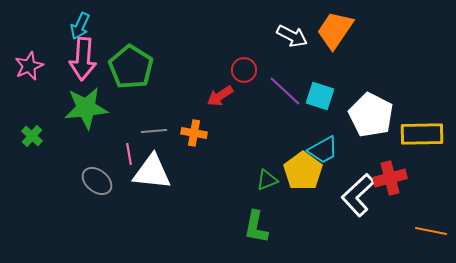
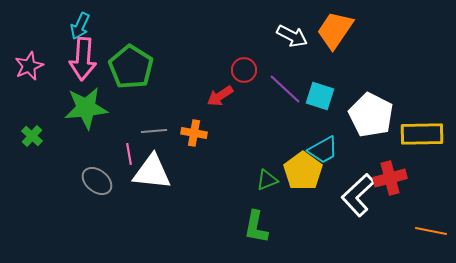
purple line: moved 2 px up
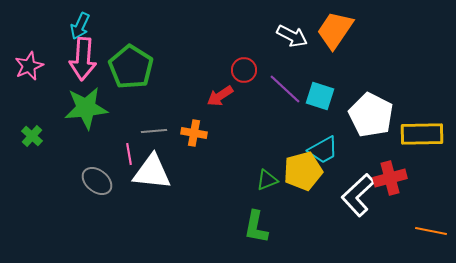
yellow pentagon: rotated 21 degrees clockwise
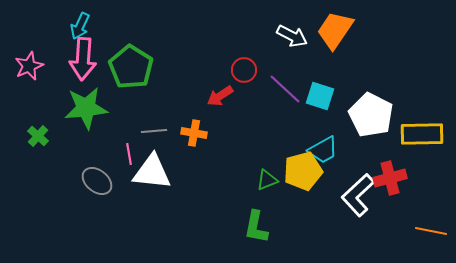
green cross: moved 6 px right
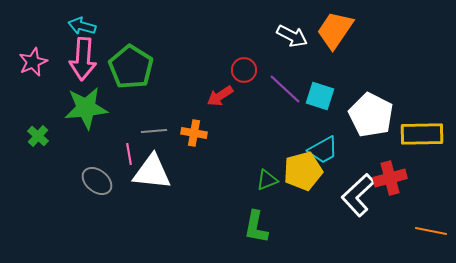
cyan arrow: moved 2 px right; rotated 80 degrees clockwise
pink star: moved 4 px right, 4 px up
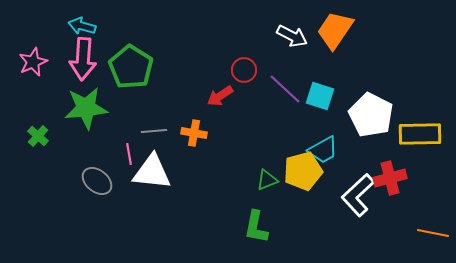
yellow rectangle: moved 2 px left
orange line: moved 2 px right, 2 px down
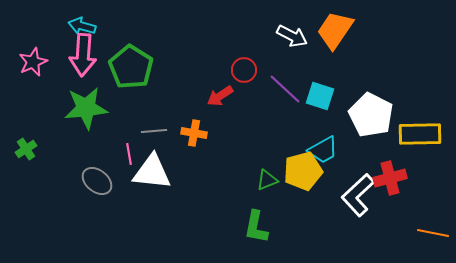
pink arrow: moved 4 px up
green cross: moved 12 px left, 13 px down; rotated 15 degrees clockwise
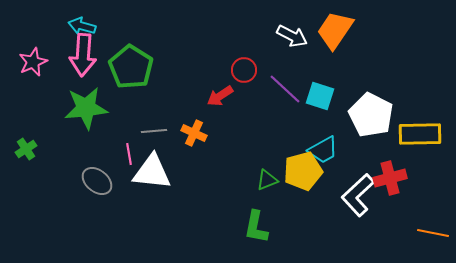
orange cross: rotated 15 degrees clockwise
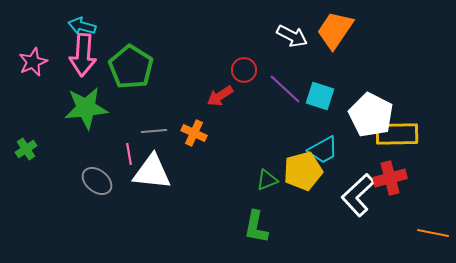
yellow rectangle: moved 23 px left
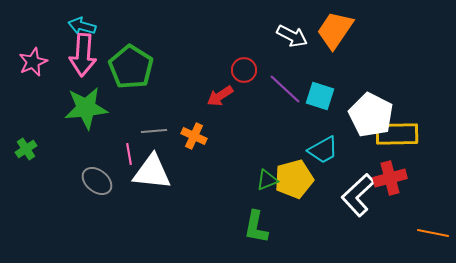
orange cross: moved 3 px down
yellow pentagon: moved 9 px left, 8 px down
